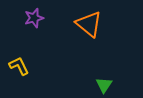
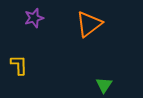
orange triangle: rotated 44 degrees clockwise
yellow L-shape: moved 1 px up; rotated 25 degrees clockwise
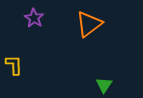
purple star: rotated 24 degrees counterclockwise
yellow L-shape: moved 5 px left
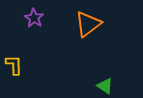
orange triangle: moved 1 px left
green triangle: moved 1 px right, 1 px down; rotated 30 degrees counterclockwise
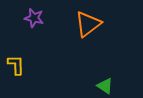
purple star: rotated 18 degrees counterclockwise
yellow L-shape: moved 2 px right
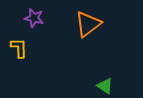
yellow L-shape: moved 3 px right, 17 px up
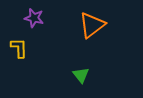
orange triangle: moved 4 px right, 1 px down
green triangle: moved 24 px left, 11 px up; rotated 18 degrees clockwise
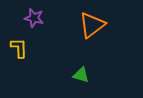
green triangle: rotated 36 degrees counterclockwise
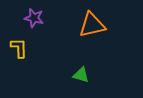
orange triangle: rotated 24 degrees clockwise
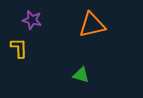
purple star: moved 2 px left, 2 px down
